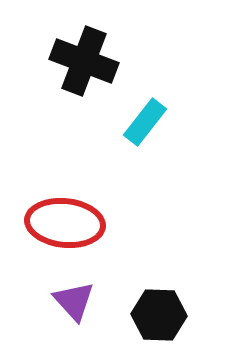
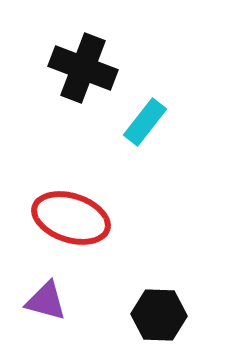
black cross: moved 1 px left, 7 px down
red ellipse: moved 6 px right, 5 px up; rotated 12 degrees clockwise
purple triangle: moved 28 px left; rotated 33 degrees counterclockwise
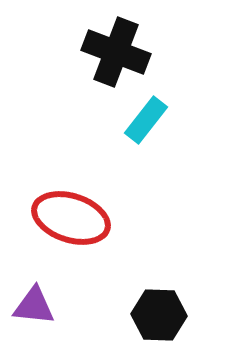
black cross: moved 33 px right, 16 px up
cyan rectangle: moved 1 px right, 2 px up
purple triangle: moved 12 px left, 5 px down; rotated 9 degrees counterclockwise
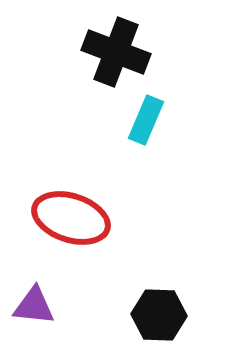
cyan rectangle: rotated 15 degrees counterclockwise
